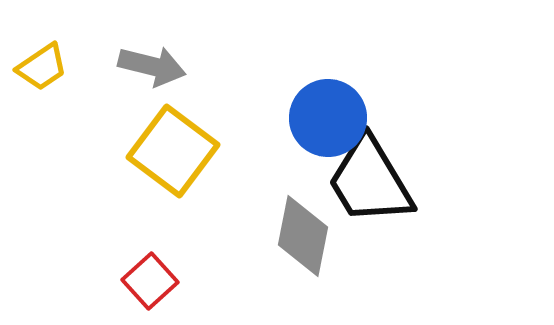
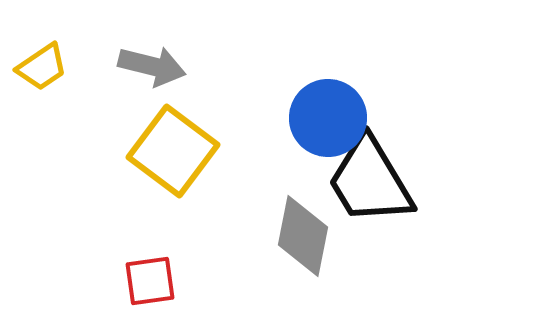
red square: rotated 34 degrees clockwise
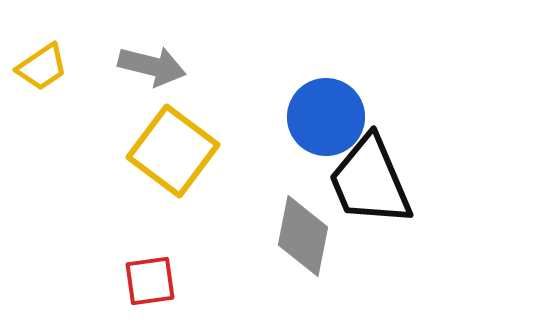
blue circle: moved 2 px left, 1 px up
black trapezoid: rotated 8 degrees clockwise
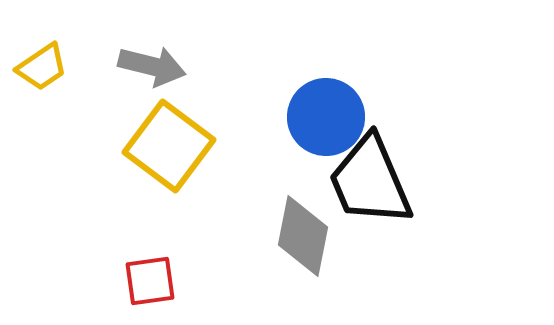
yellow square: moved 4 px left, 5 px up
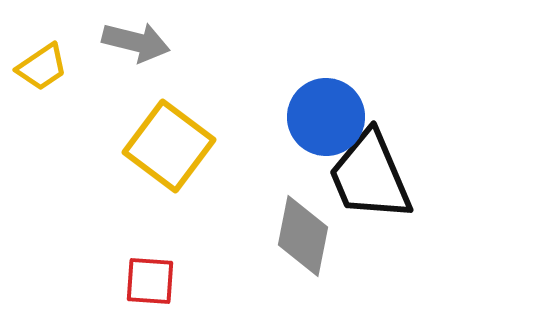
gray arrow: moved 16 px left, 24 px up
black trapezoid: moved 5 px up
red square: rotated 12 degrees clockwise
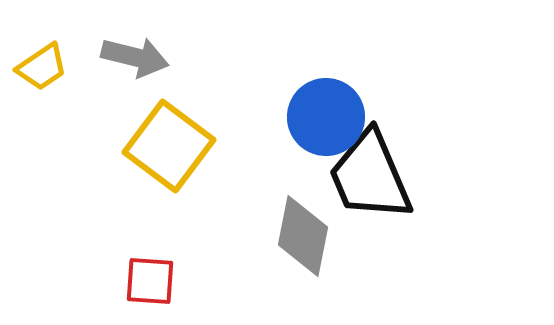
gray arrow: moved 1 px left, 15 px down
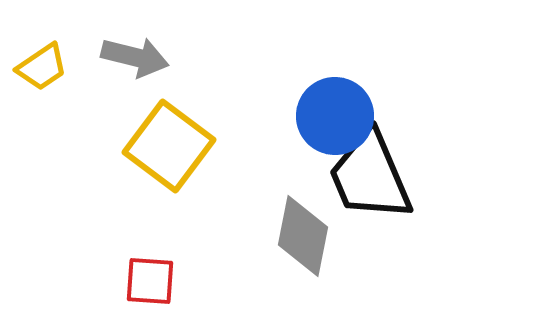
blue circle: moved 9 px right, 1 px up
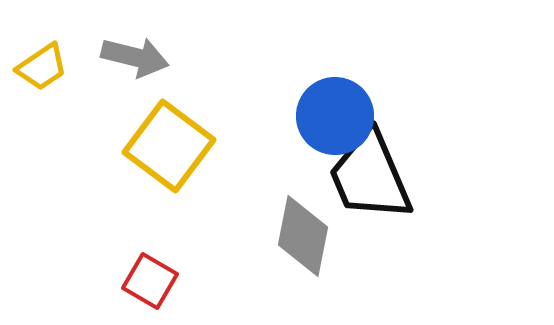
red square: rotated 26 degrees clockwise
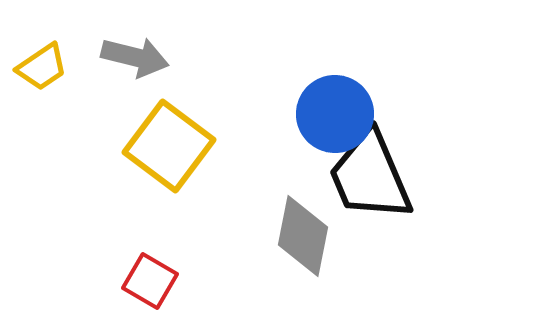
blue circle: moved 2 px up
